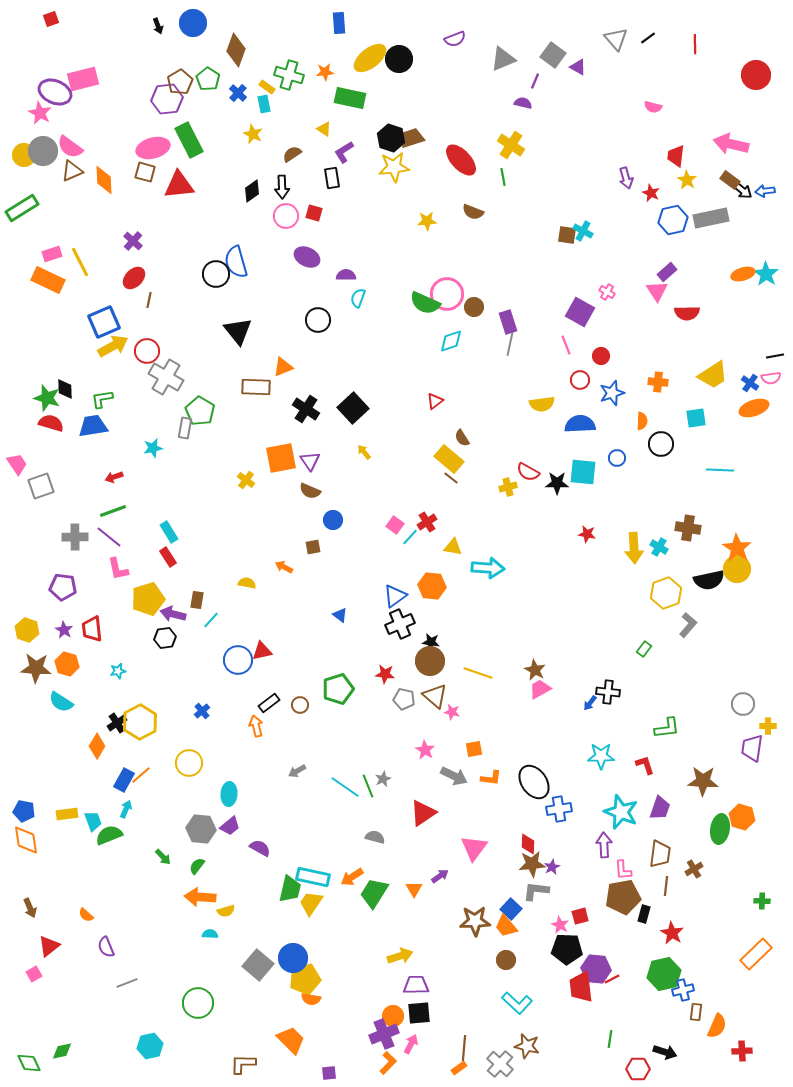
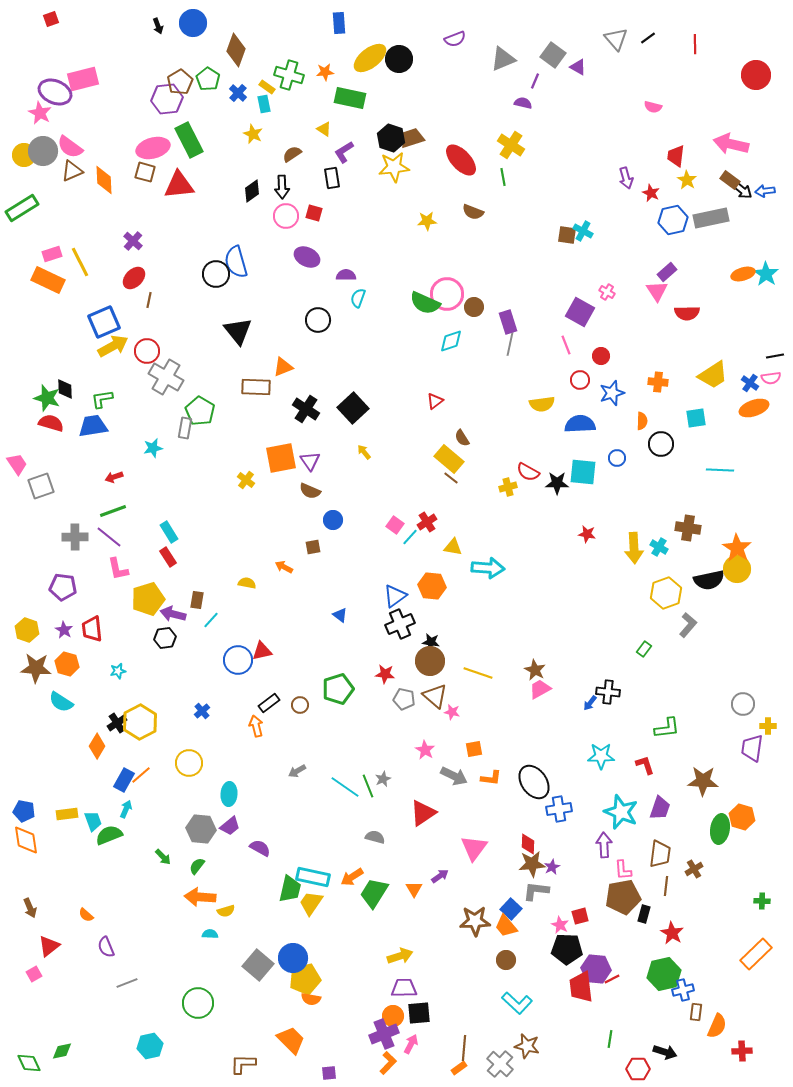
purple trapezoid at (416, 985): moved 12 px left, 3 px down
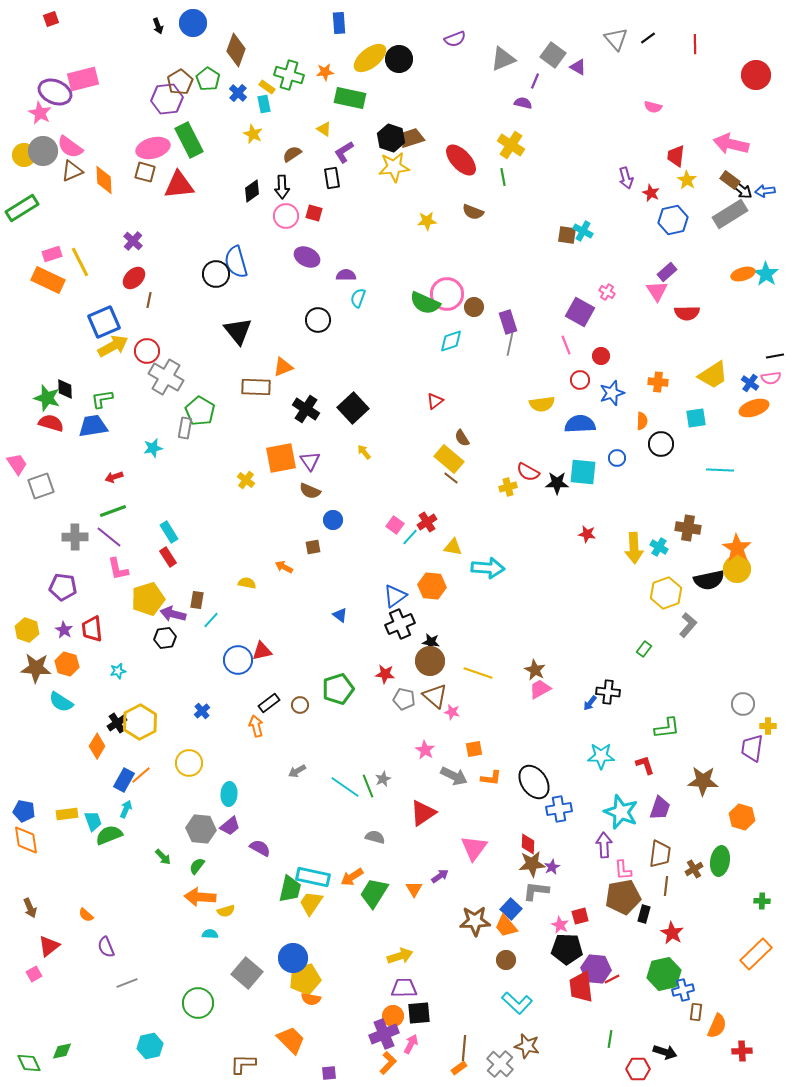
gray rectangle at (711, 218): moved 19 px right, 4 px up; rotated 20 degrees counterclockwise
green ellipse at (720, 829): moved 32 px down
gray square at (258, 965): moved 11 px left, 8 px down
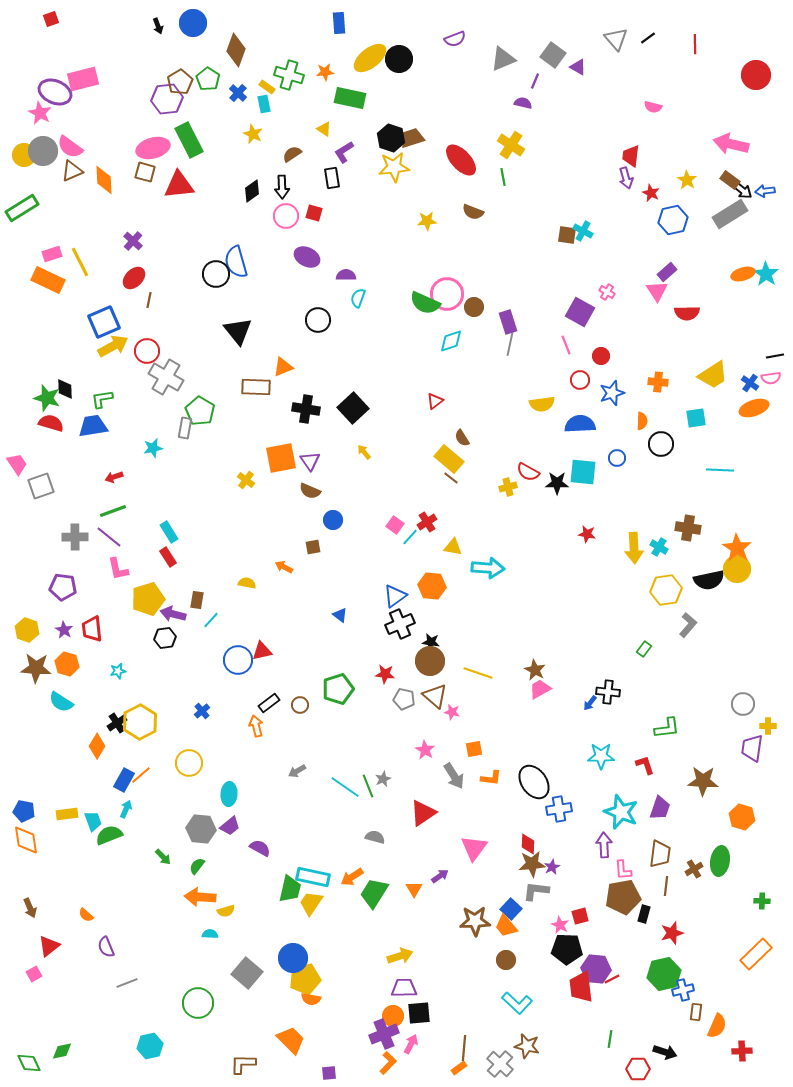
red trapezoid at (676, 156): moved 45 px left
black cross at (306, 409): rotated 24 degrees counterclockwise
yellow hexagon at (666, 593): moved 3 px up; rotated 12 degrees clockwise
gray arrow at (454, 776): rotated 32 degrees clockwise
red star at (672, 933): rotated 25 degrees clockwise
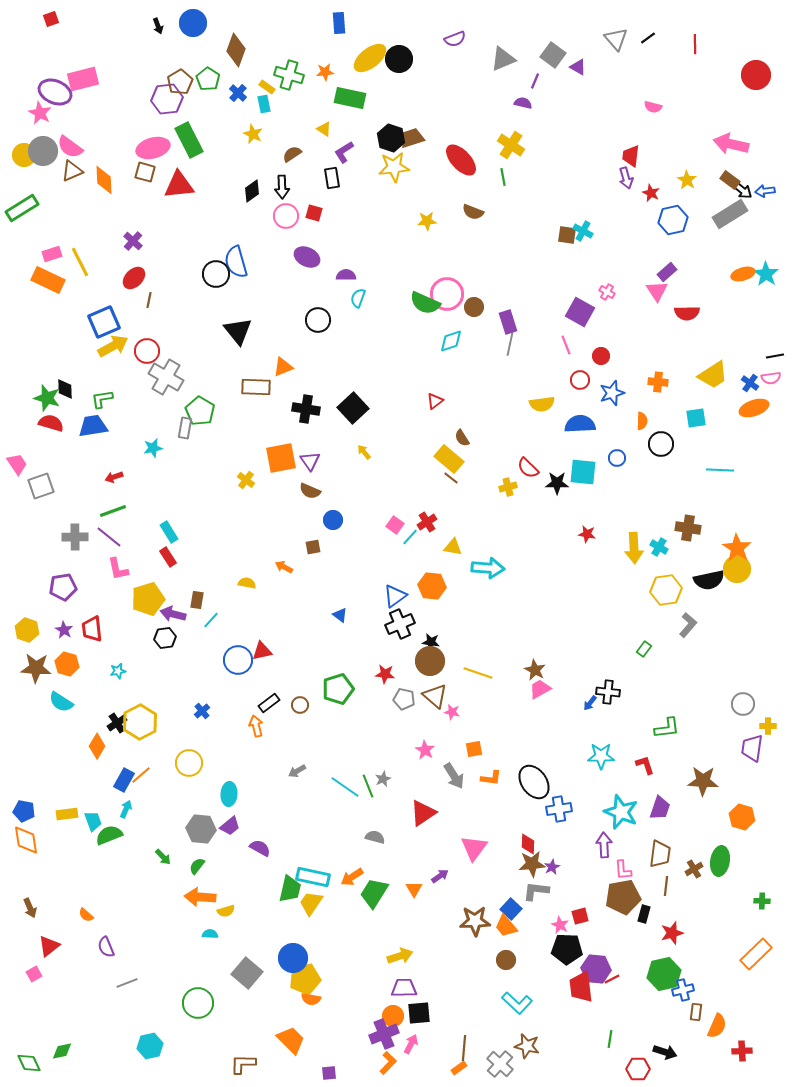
red semicircle at (528, 472): moved 4 px up; rotated 15 degrees clockwise
purple pentagon at (63, 587): rotated 16 degrees counterclockwise
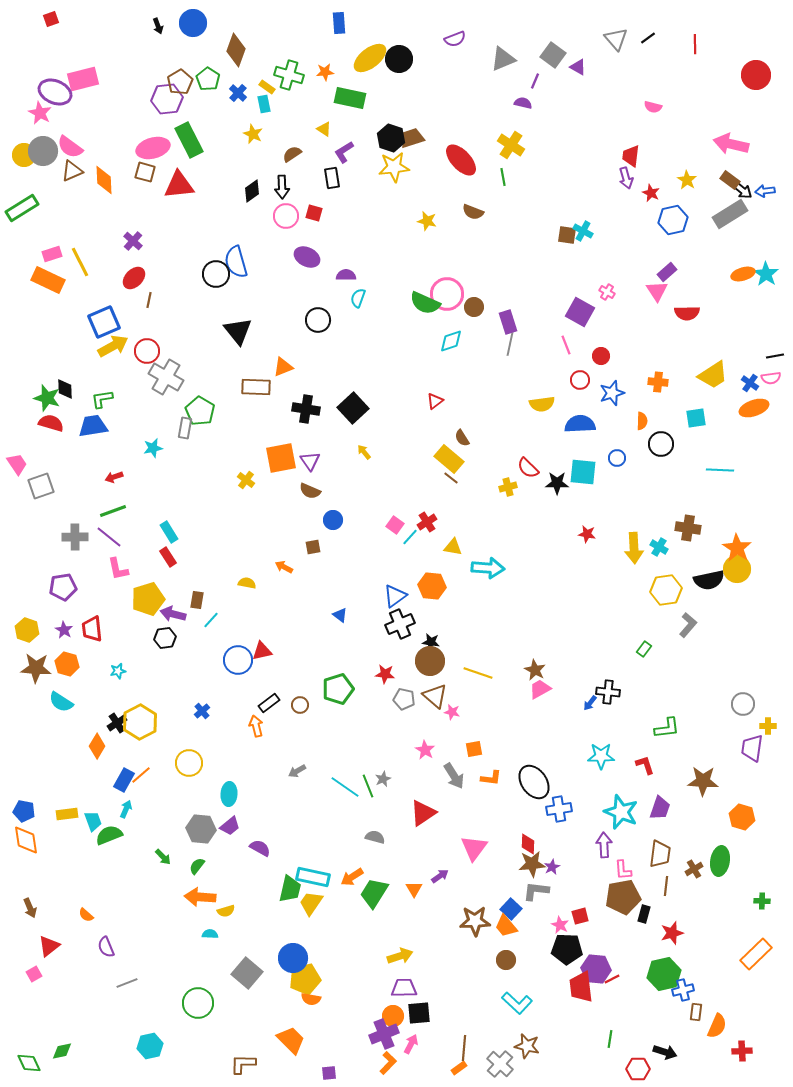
yellow star at (427, 221): rotated 18 degrees clockwise
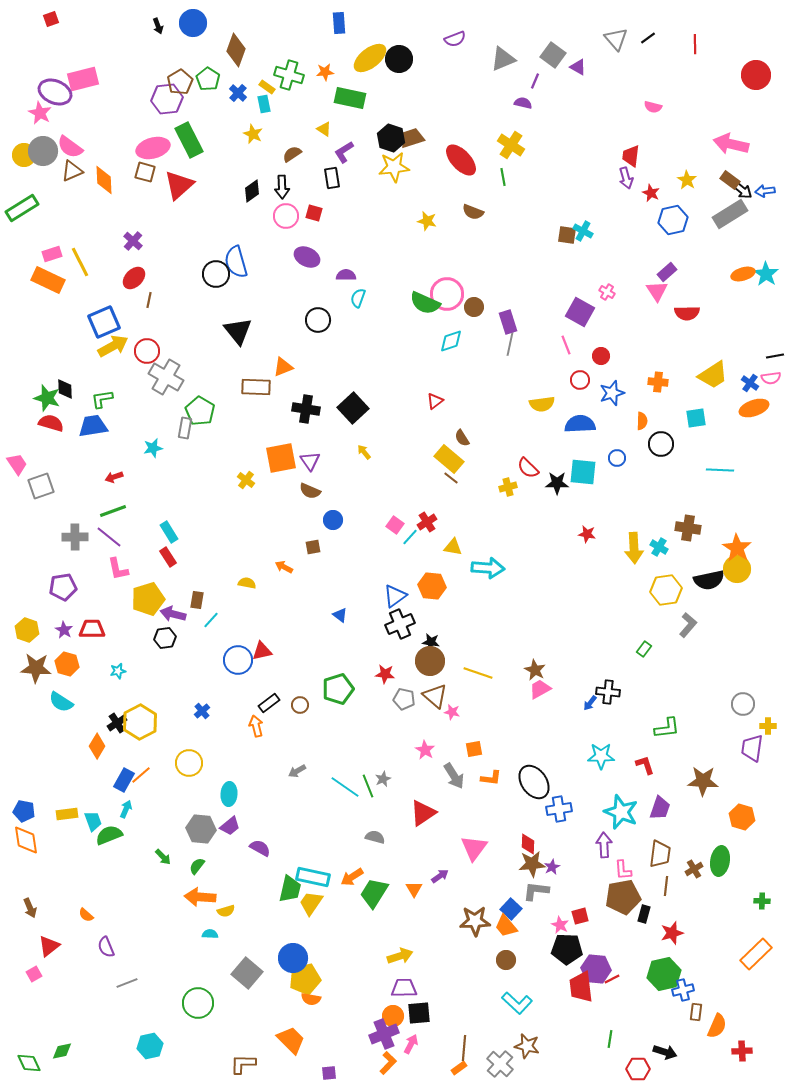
red triangle at (179, 185): rotated 36 degrees counterclockwise
red trapezoid at (92, 629): rotated 96 degrees clockwise
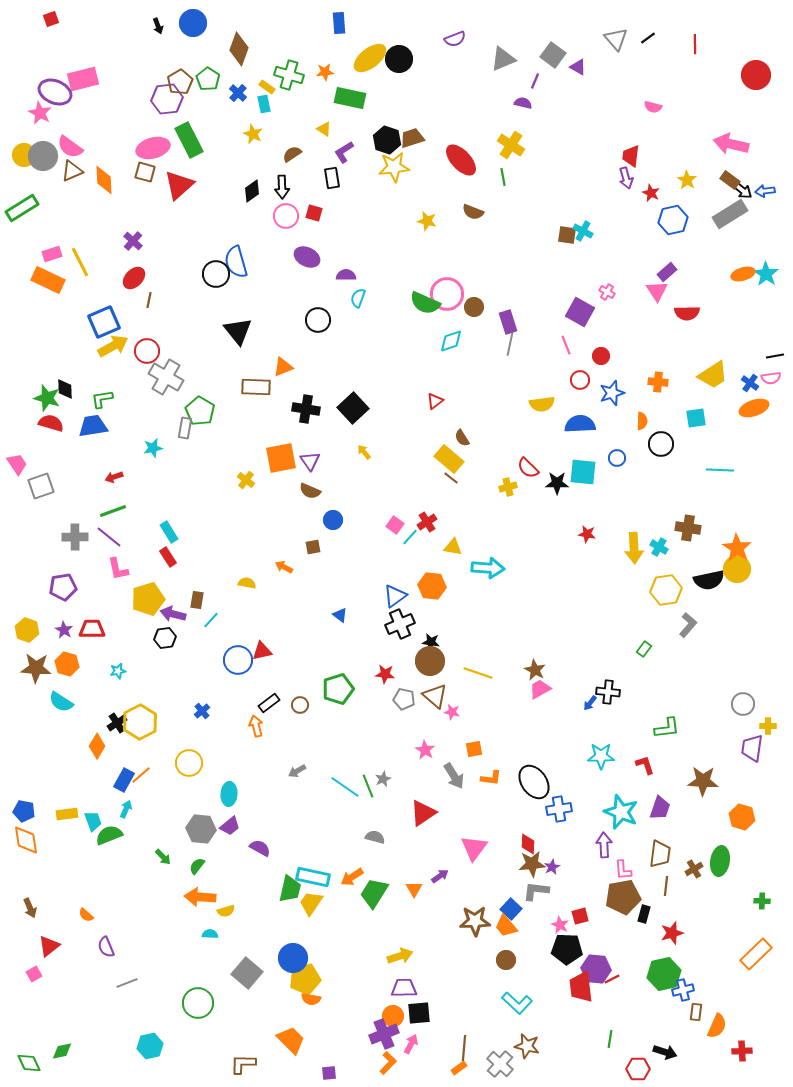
brown diamond at (236, 50): moved 3 px right, 1 px up
black hexagon at (391, 138): moved 4 px left, 2 px down
gray circle at (43, 151): moved 5 px down
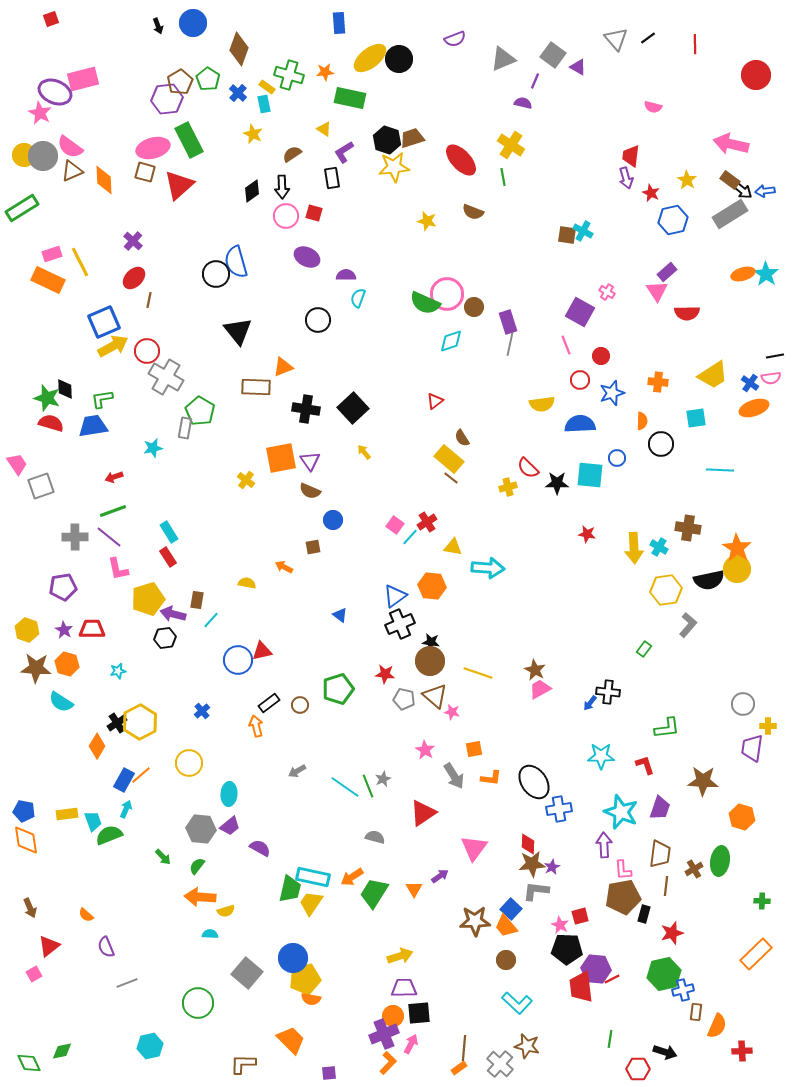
cyan square at (583, 472): moved 7 px right, 3 px down
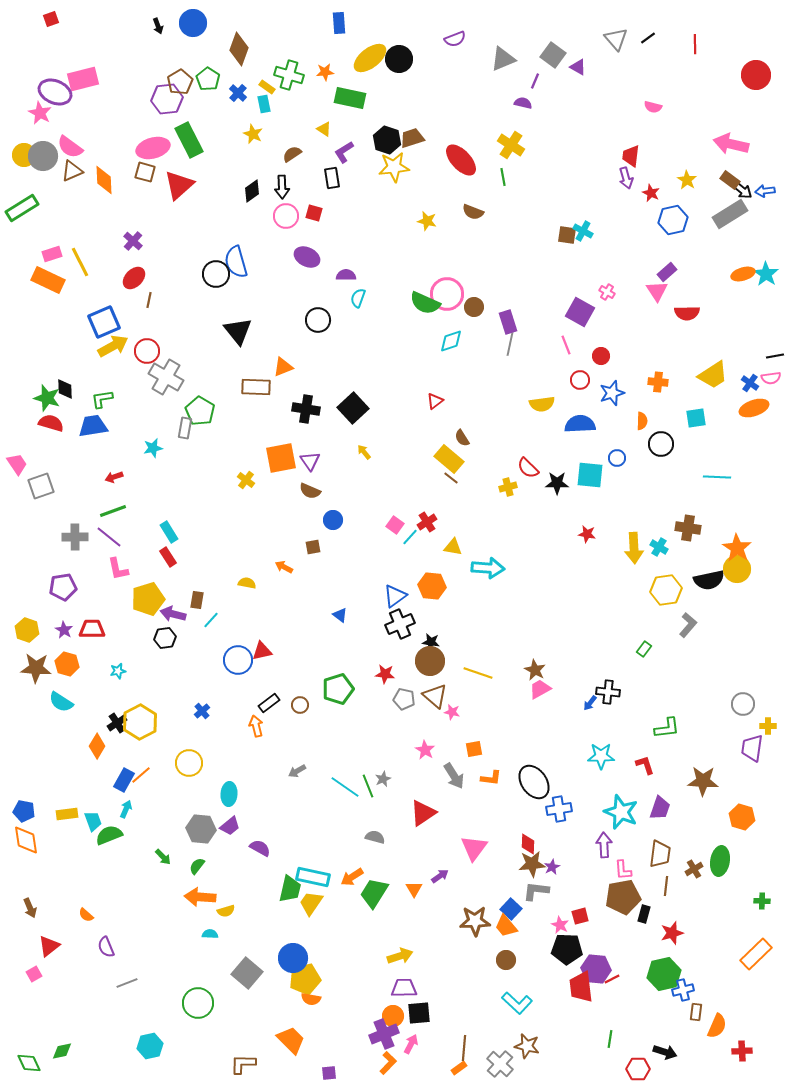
cyan line at (720, 470): moved 3 px left, 7 px down
